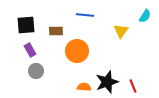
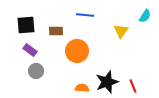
purple rectangle: rotated 24 degrees counterclockwise
orange semicircle: moved 2 px left, 1 px down
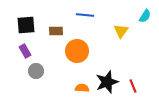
purple rectangle: moved 5 px left, 1 px down; rotated 24 degrees clockwise
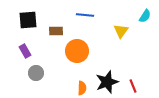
black square: moved 2 px right, 5 px up
gray circle: moved 2 px down
orange semicircle: rotated 88 degrees clockwise
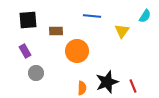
blue line: moved 7 px right, 1 px down
yellow triangle: moved 1 px right
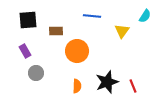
orange semicircle: moved 5 px left, 2 px up
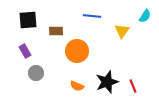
orange semicircle: rotated 112 degrees clockwise
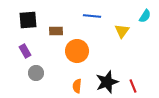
orange semicircle: rotated 72 degrees clockwise
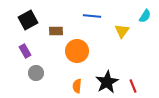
black square: rotated 24 degrees counterclockwise
black star: rotated 10 degrees counterclockwise
